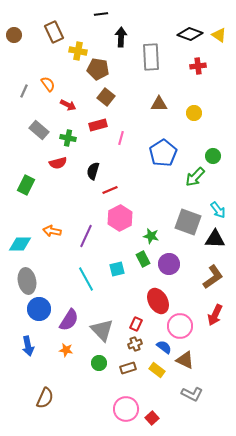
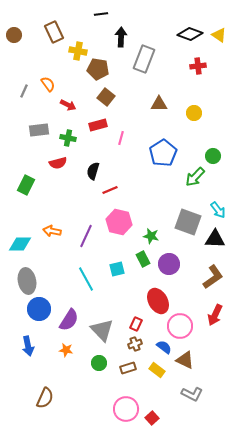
gray rectangle at (151, 57): moved 7 px left, 2 px down; rotated 24 degrees clockwise
gray rectangle at (39, 130): rotated 48 degrees counterclockwise
pink hexagon at (120, 218): moved 1 px left, 4 px down; rotated 20 degrees counterclockwise
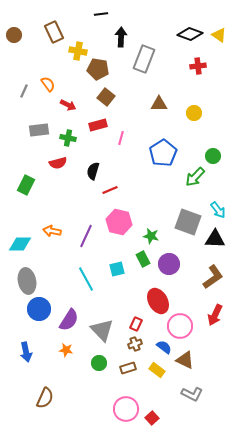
blue arrow at (28, 346): moved 2 px left, 6 px down
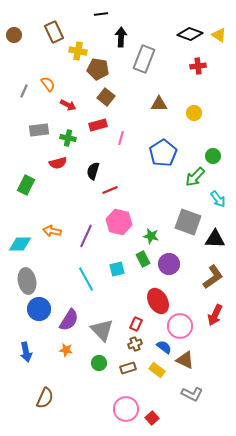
cyan arrow at (218, 210): moved 11 px up
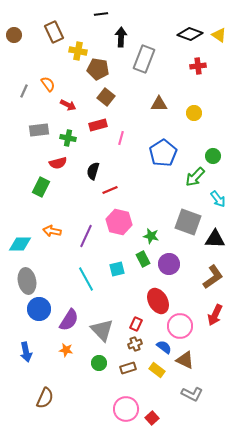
green rectangle at (26, 185): moved 15 px right, 2 px down
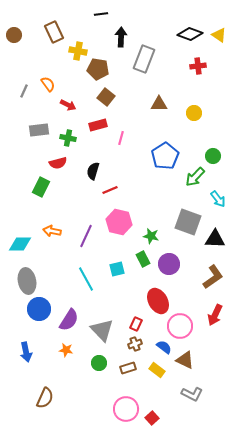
blue pentagon at (163, 153): moved 2 px right, 3 px down
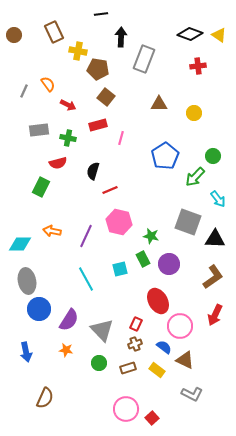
cyan square at (117, 269): moved 3 px right
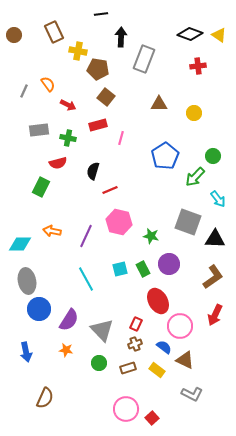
green rectangle at (143, 259): moved 10 px down
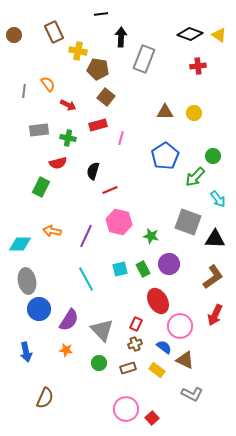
gray line at (24, 91): rotated 16 degrees counterclockwise
brown triangle at (159, 104): moved 6 px right, 8 px down
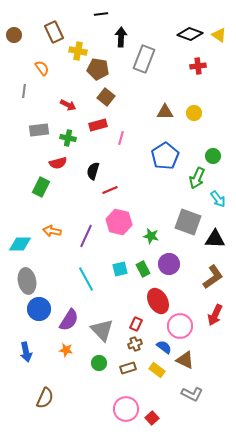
orange semicircle at (48, 84): moved 6 px left, 16 px up
green arrow at (195, 177): moved 2 px right, 1 px down; rotated 20 degrees counterclockwise
